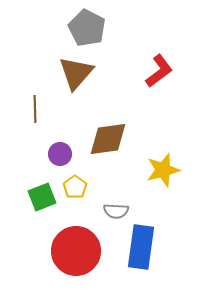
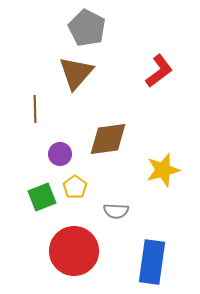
blue rectangle: moved 11 px right, 15 px down
red circle: moved 2 px left
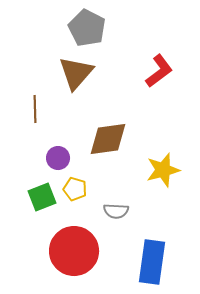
purple circle: moved 2 px left, 4 px down
yellow pentagon: moved 2 px down; rotated 20 degrees counterclockwise
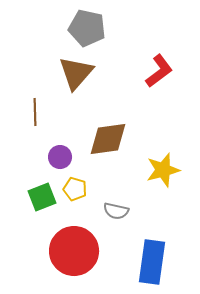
gray pentagon: rotated 15 degrees counterclockwise
brown line: moved 3 px down
purple circle: moved 2 px right, 1 px up
gray semicircle: rotated 10 degrees clockwise
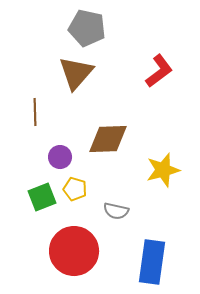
brown diamond: rotated 6 degrees clockwise
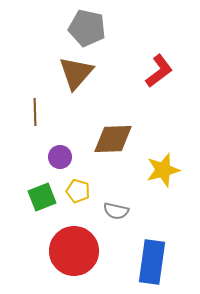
brown diamond: moved 5 px right
yellow pentagon: moved 3 px right, 2 px down
